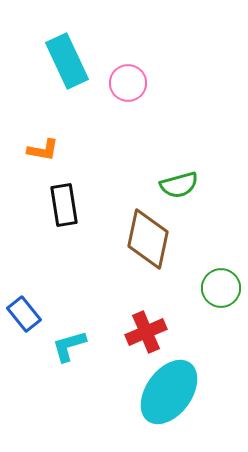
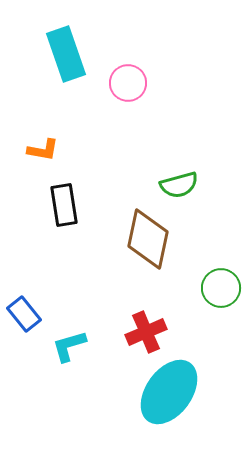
cyan rectangle: moved 1 px left, 7 px up; rotated 6 degrees clockwise
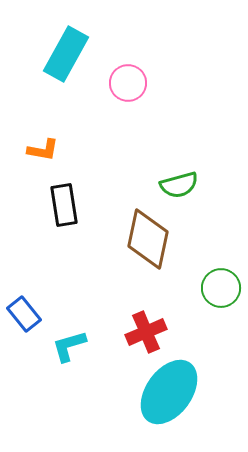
cyan rectangle: rotated 48 degrees clockwise
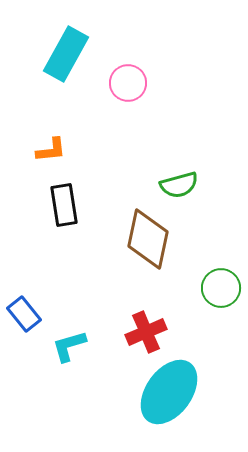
orange L-shape: moved 8 px right; rotated 16 degrees counterclockwise
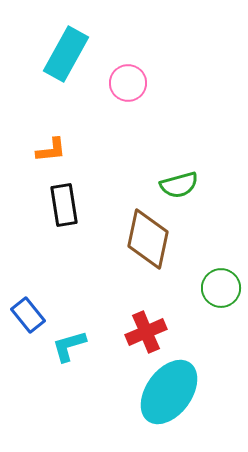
blue rectangle: moved 4 px right, 1 px down
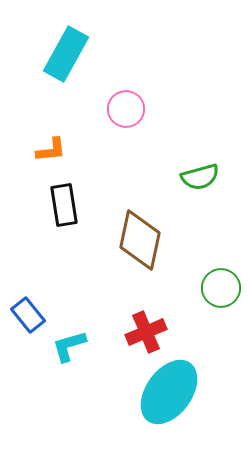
pink circle: moved 2 px left, 26 px down
green semicircle: moved 21 px right, 8 px up
brown diamond: moved 8 px left, 1 px down
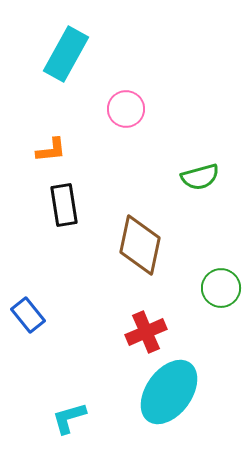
brown diamond: moved 5 px down
cyan L-shape: moved 72 px down
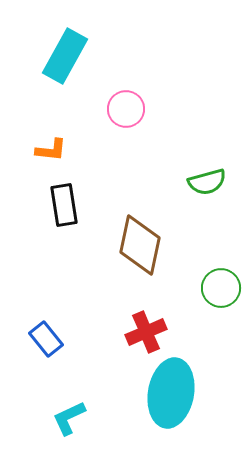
cyan rectangle: moved 1 px left, 2 px down
orange L-shape: rotated 12 degrees clockwise
green semicircle: moved 7 px right, 5 px down
blue rectangle: moved 18 px right, 24 px down
cyan ellipse: moved 2 px right, 1 px down; rotated 26 degrees counterclockwise
cyan L-shape: rotated 9 degrees counterclockwise
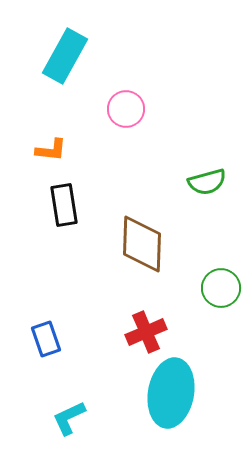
brown diamond: moved 2 px right, 1 px up; rotated 10 degrees counterclockwise
blue rectangle: rotated 20 degrees clockwise
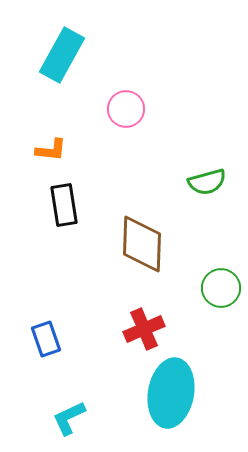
cyan rectangle: moved 3 px left, 1 px up
red cross: moved 2 px left, 3 px up
